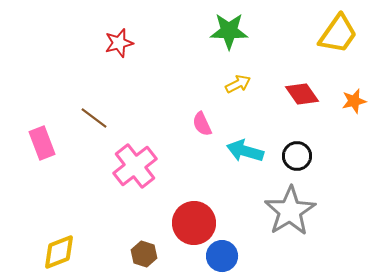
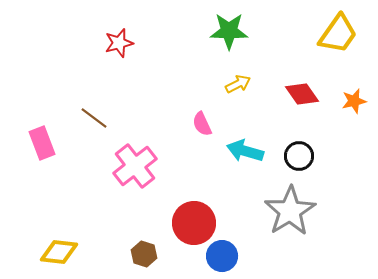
black circle: moved 2 px right
yellow diamond: rotated 27 degrees clockwise
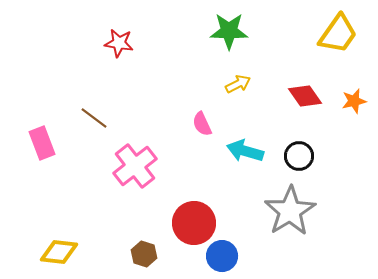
red star: rotated 24 degrees clockwise
red diamond: moved 3 px right, 2 px down
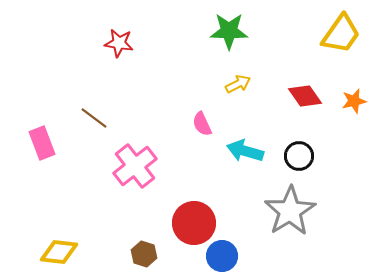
yellow trapezoid: moved 3 px right
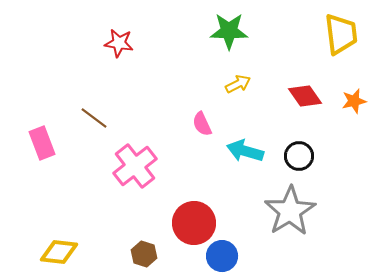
yellow trapezoid: rotated 42 degrees counterclockwise
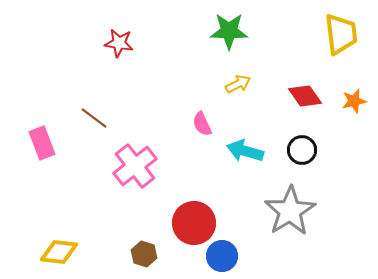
black circle: moved 3 px right, 6 px up
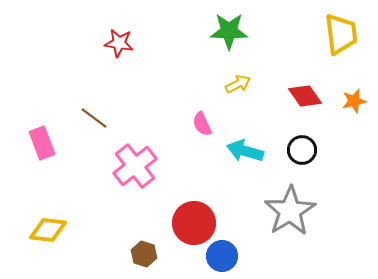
yellow diamond: moved 11 px left, 22 px up
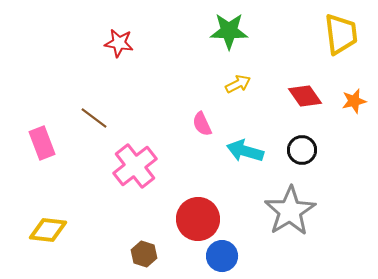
red circle: moved 4 px right, 4 px up
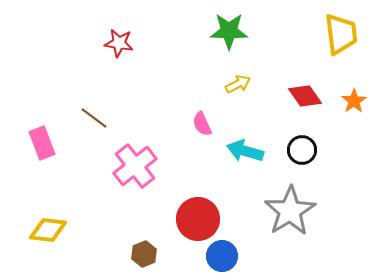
orange star: rotated 20 degrees counterclockwise
brown hexagon: rotated 20 degrees clockwise
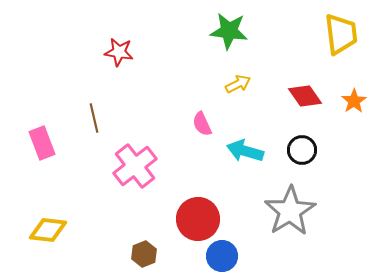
green star: rotated 6 degrees clockwise
red star: moved 9 px down
brown line: rotated 40 degrees clockwise
